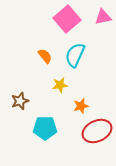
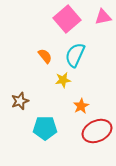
yellow star: moved 3 px right, 5 px up
orange star: rotated 14 degrees counterclockwise
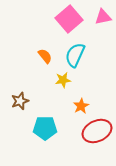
pink square: moved 2 px right
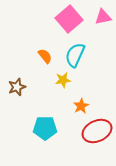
brown star: moved 3 px left, 14 px up
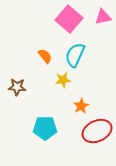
pink square: rotated 8 degrees counterclockwise
brown star: rotated 24 degrees clockwise
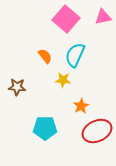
pink square: moved 3 px left
yellow star: rotated 14 degrees clockwise
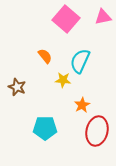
cyan semicircle: moved 5 px right, 6 px down
brown star: rotated 18 degrees clockwise
orange star: moved 1 px right, 1 px up
red ellipse: rotated 52 degrees counterclockwise
